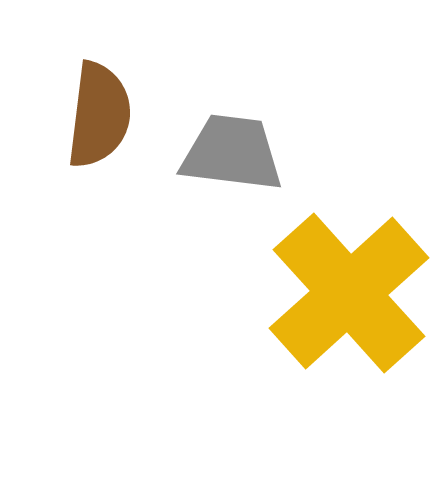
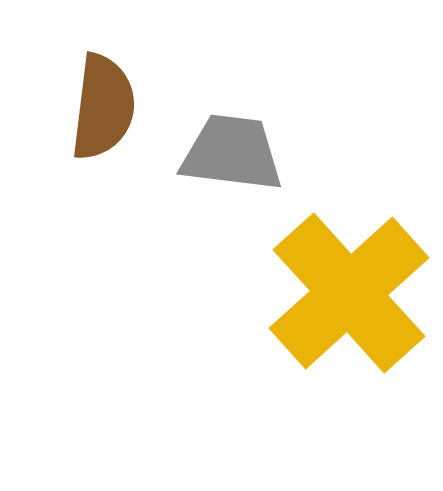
brown semicircle: moved 4 px right, 8 px up
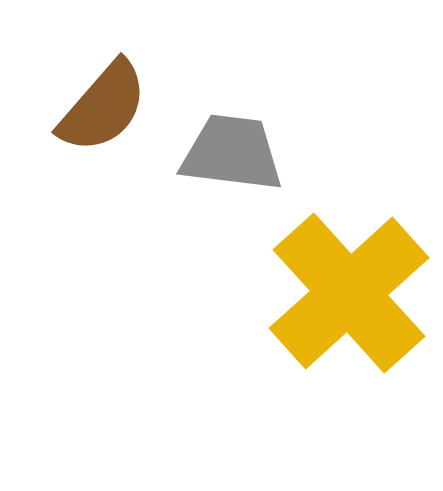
brown semicircle: rotated 34 degrees clockwise
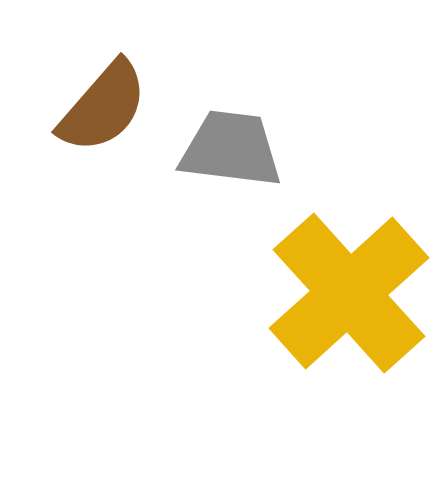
gray trapezoid: moved 1 px left, 4 px up
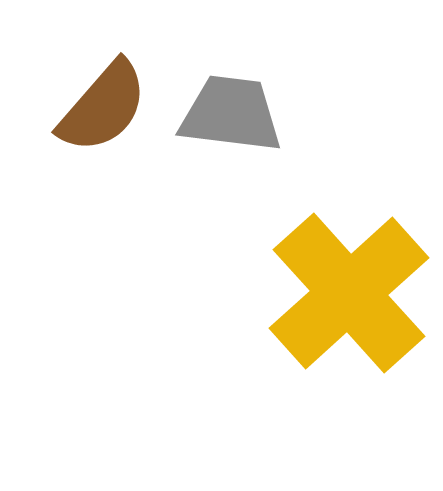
gray trapezoid: moved 35 px up
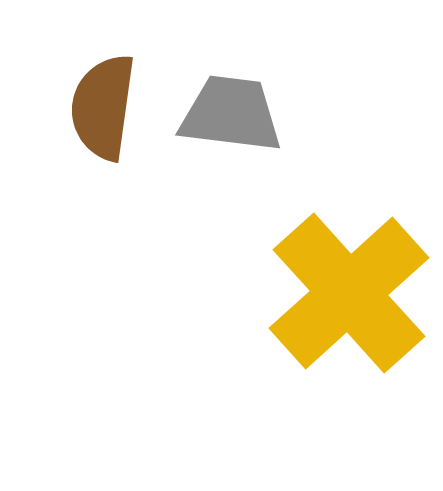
brown semicircle: rotated 147 degrees clockwise
